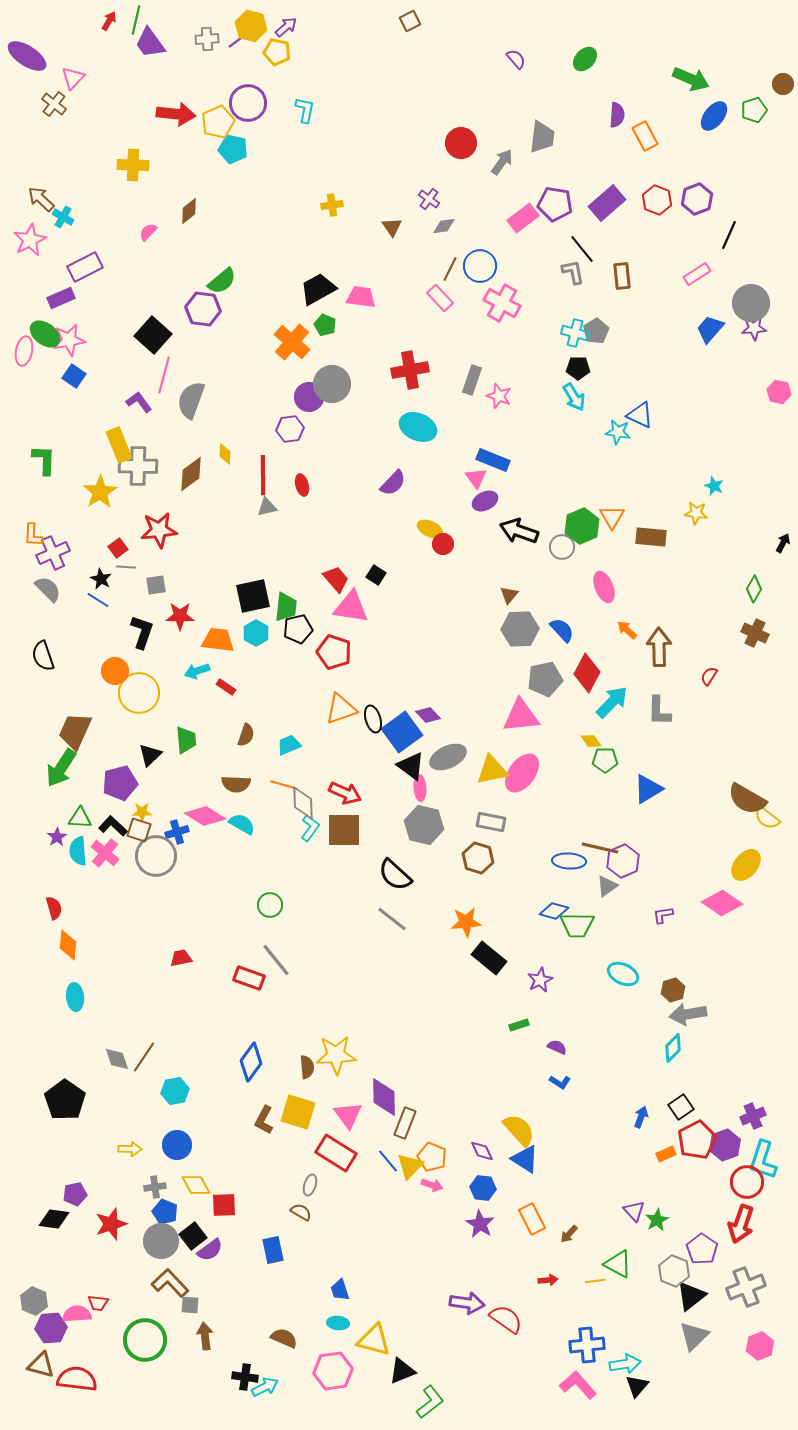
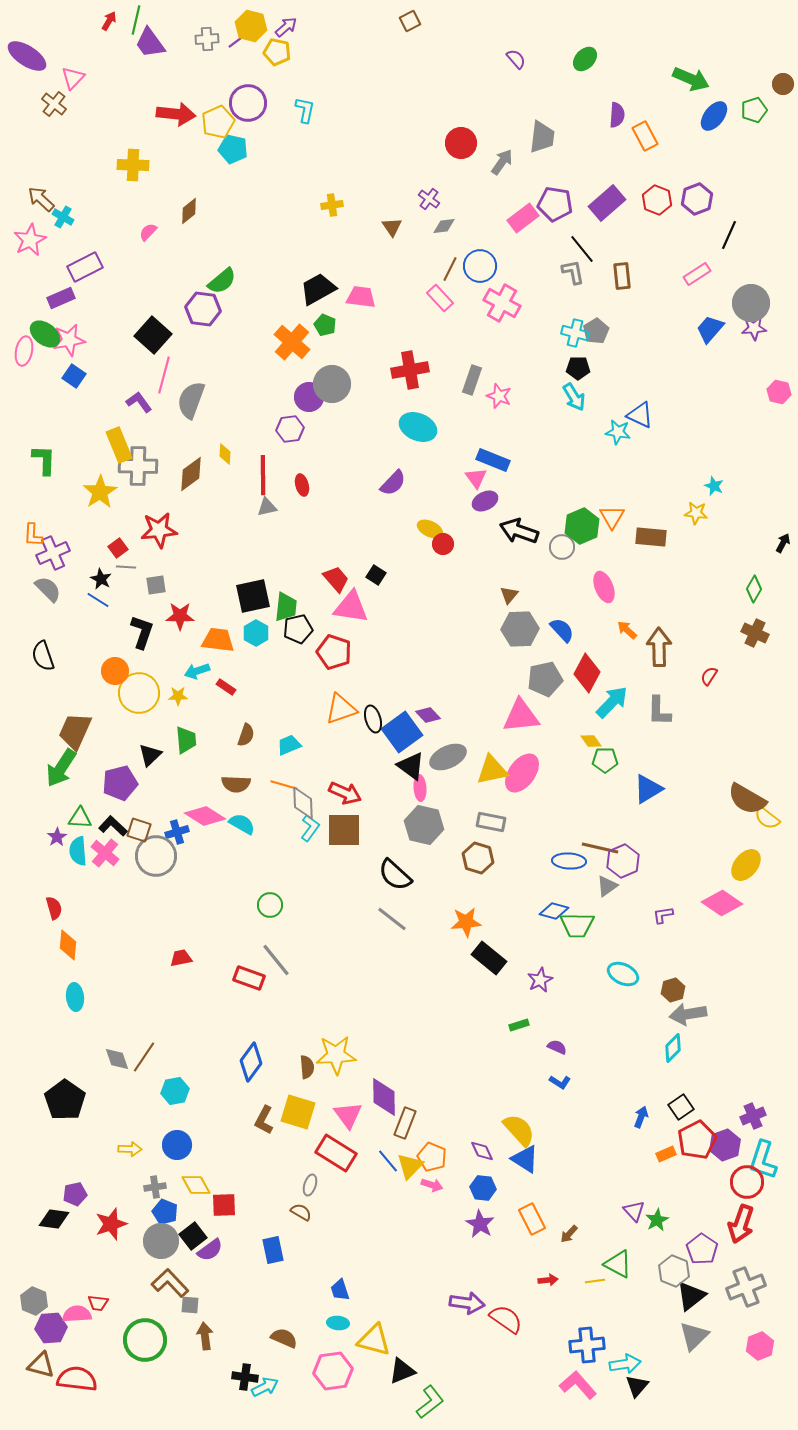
yellow star at (142, 812): moved 36 px right, 116 px up
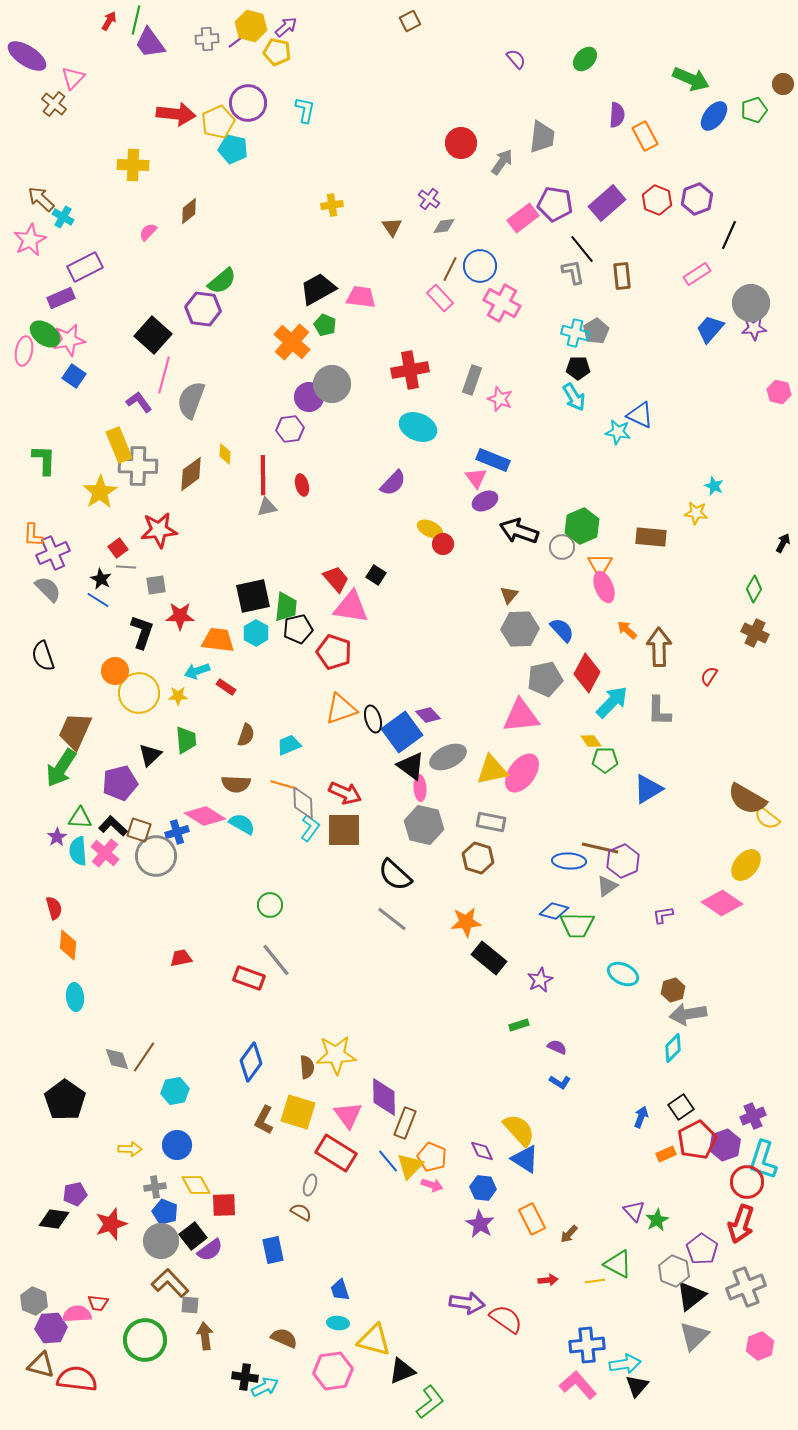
pink star at (499, 396): moved 1 px right, 3 px down
orange triangle at (612, 517): moved 12 px left, 48 px down
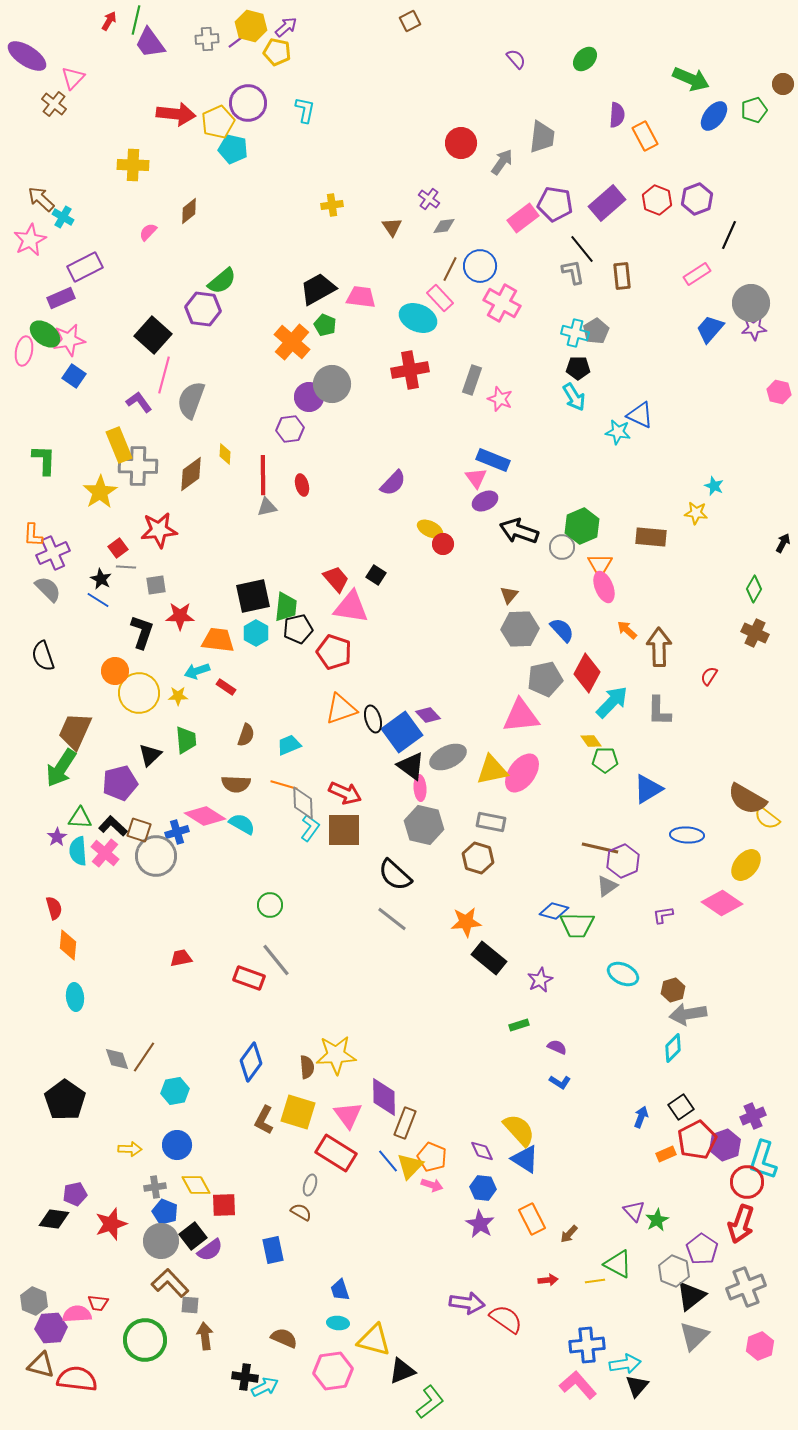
cyan ellipse at (418, 427): moved 109 px up
blue ellipse at (569, 861): moved 118 px right, 26 px up
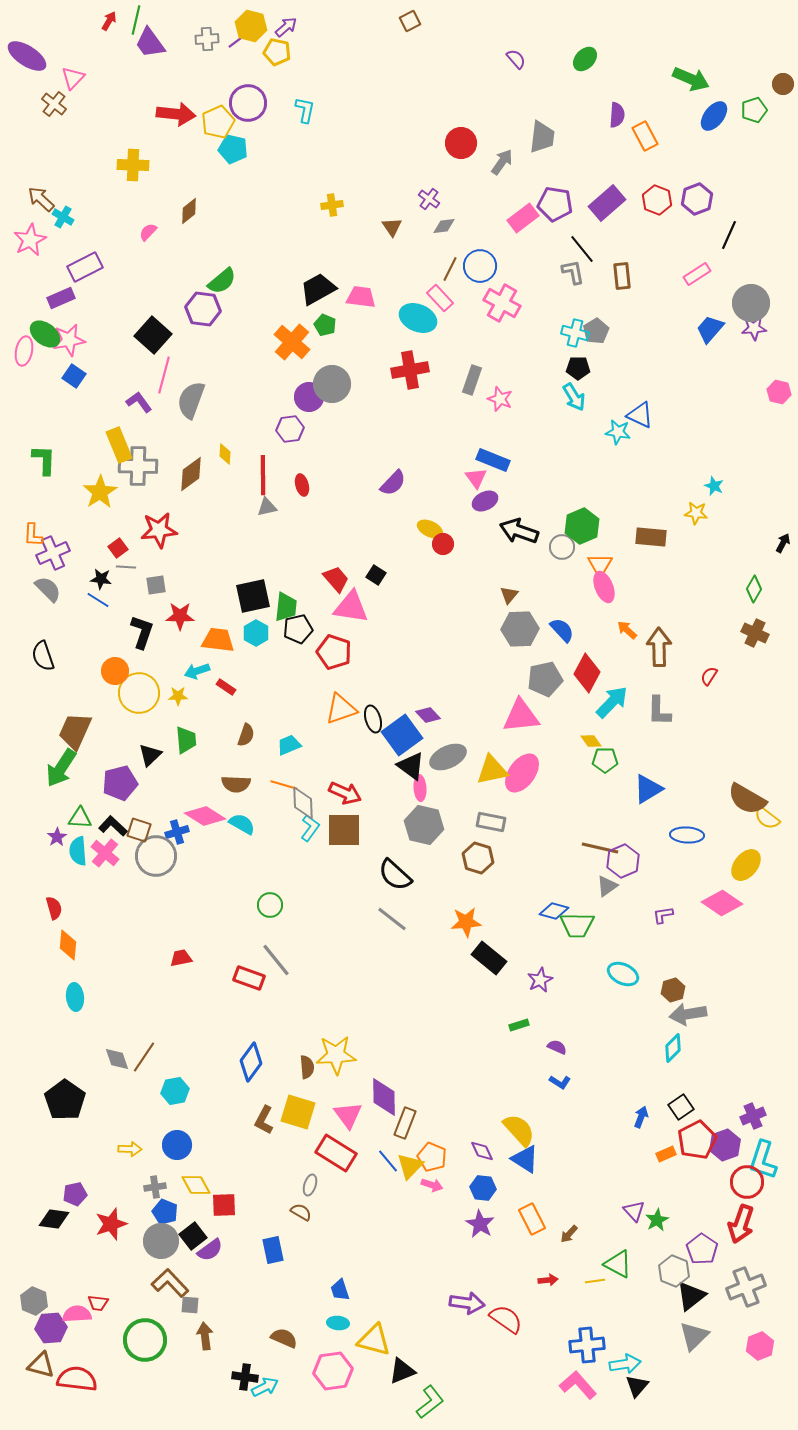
black star at (101, 579): rotated 20 degrees counterclockwise
blue square at (402, 732): moved 3 px down
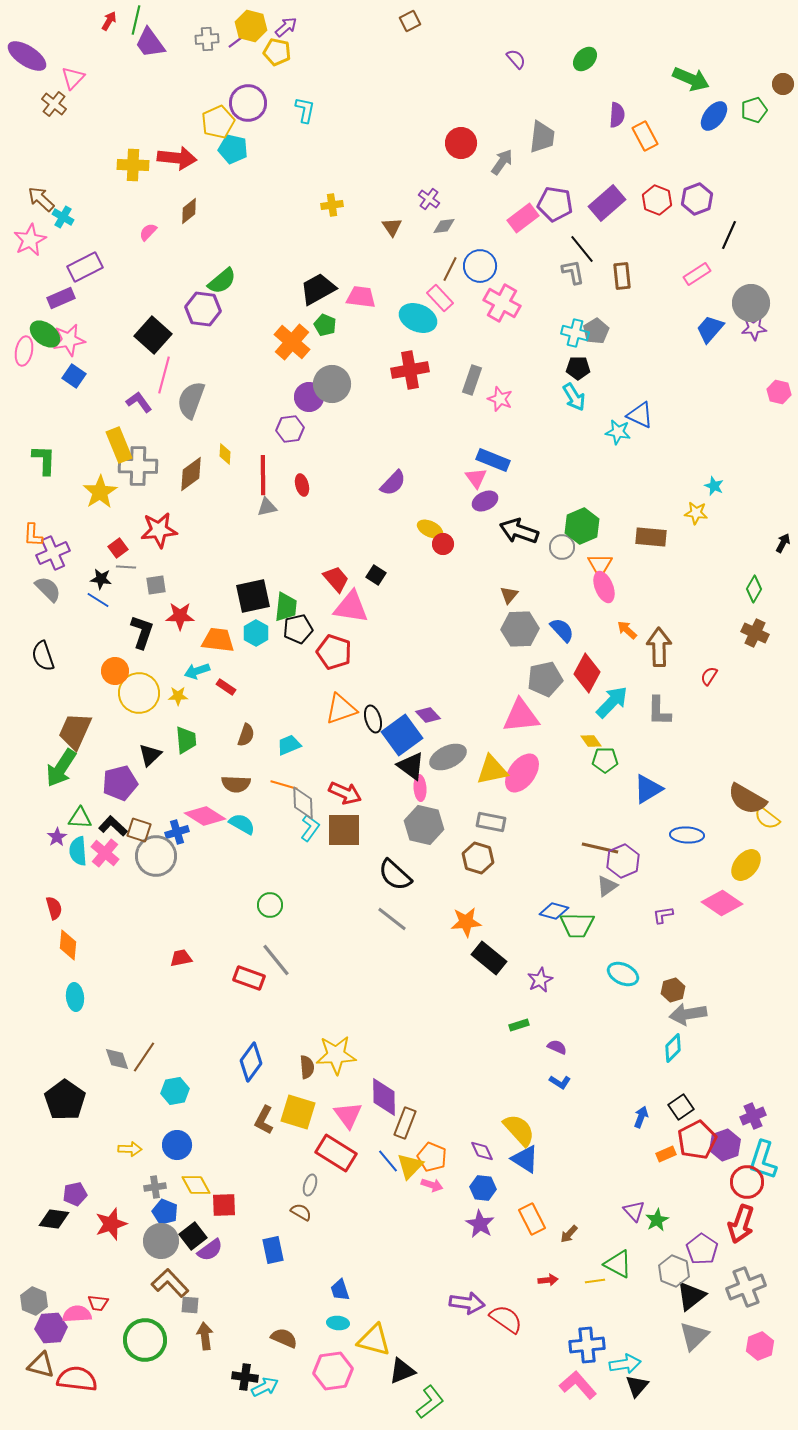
red arrow at (176, 114): moved 1 px right, 44 px down
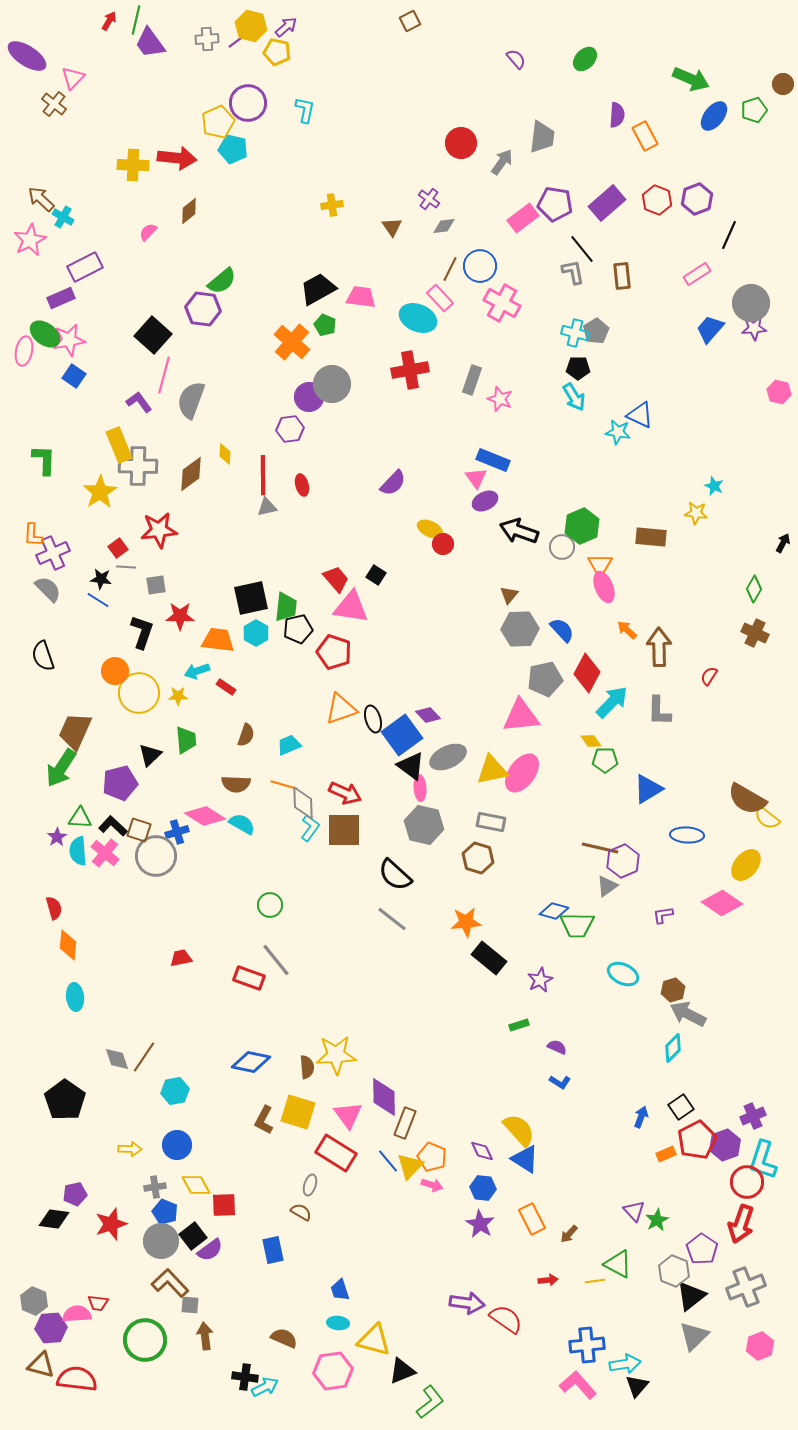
black square at (253, 596): moved 2 px left, 2 px down
gray arrow at (688, 1014): rotated 36 degrees clockwise
blue diamond at (251, 1062): rotated 66 degrees clockwise
